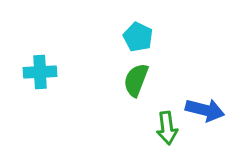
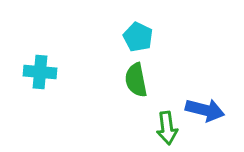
cyan cross: rotated 8 degrees clockwise
green semicircle: rotated 32 degrees counterclockwise
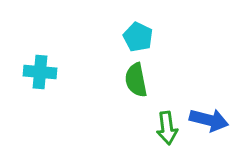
blue arrow: moved 4 px right, 10 px down
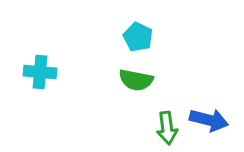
green semicircle: rotated 68 degrees counterclockwise
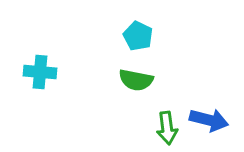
cyan pentagon: moved 1 px up
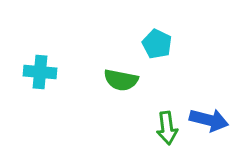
cyan pentagon: moved 19 px right, 8 px down
green semicircle: moved 15 px left
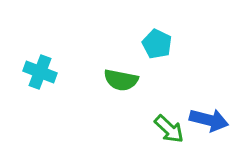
cyan cross: rotated 16 degrees clockwise
green arrow: moved 2 px right, 1 px down; rotated 40 degrees counterclockwise
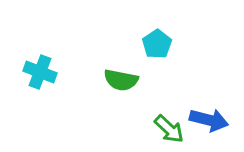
cyan pentagon: rotated 12 degrees clockwise
